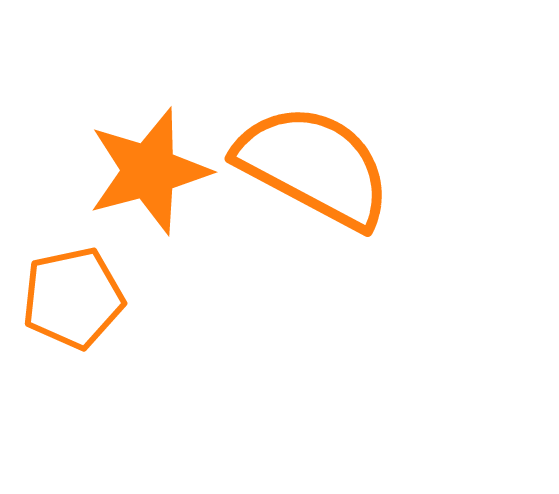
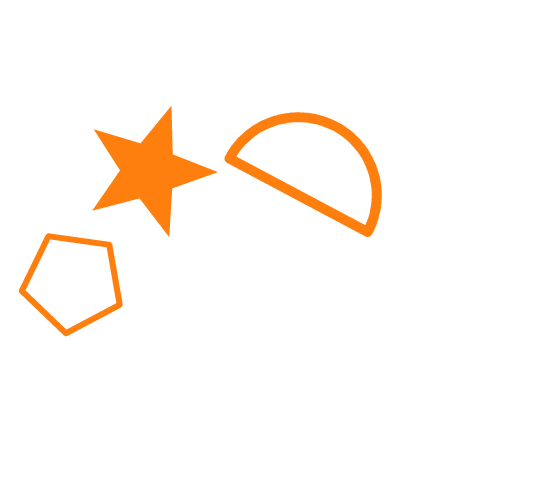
orange pentagon: moved 16 px up; rotated 20 degrees clockwise
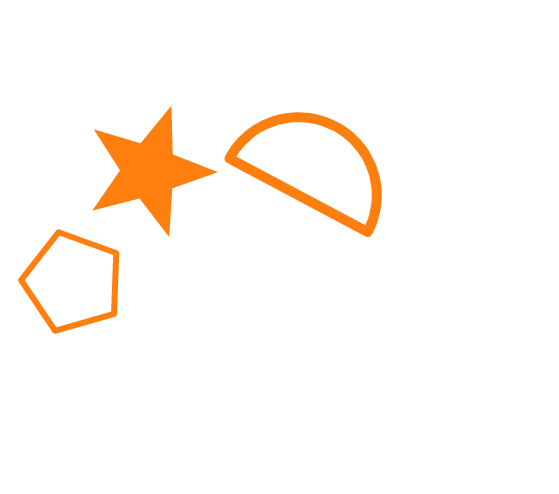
orange pentagon: rotated 12 degrees clockwise
